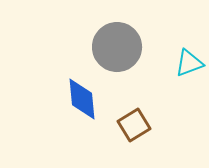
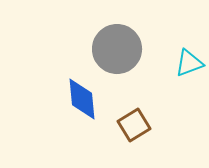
gray circle: moved 2 px down
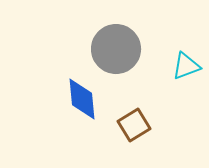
gray circle: moved 1 px left
cyan triangle: moved 3 px left, 3 px down
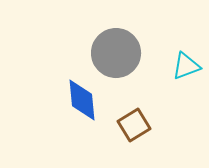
gray circle: moved 4 px down
blue diamond: moved 1 px down
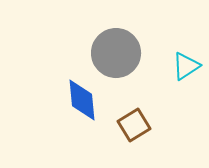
cyan triangle: rotated 12 degrees counterclockwise
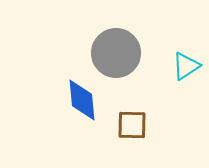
brown square: moved 2 px left; rotated 32 degrees clockwise
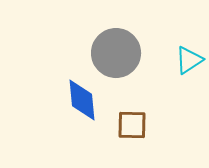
cyan triangle: moved 3 px right, 6 px up
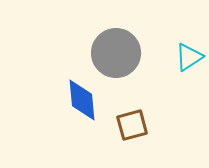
cyan triangle: moved 3 px up
brown square: rotated 16 degrees counterclockwise
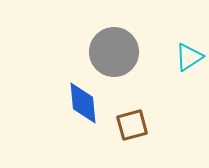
gray circle: moved 2 px left, 1 px up
blue diamond: moved 1 px right, 3 px down
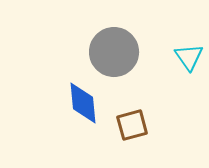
cyan triangle: rotated 32 degrees counterclockwise
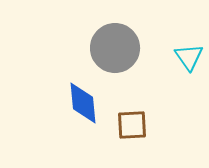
gray circle: moved 1 px right, 4 px up
brown square: rotated 12 degrees clockwise
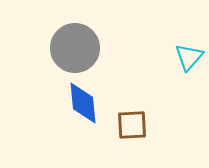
gray circle: moved 40 px left
cyan triangle: rotated 16 degrees clockwise
